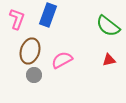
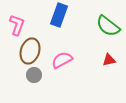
blue rectangle: moved 11 px right
pink L-shape: moved 6 px down
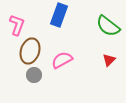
red triangle: rotated 32 degrees counterclockwise
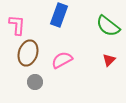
pink L-shape: rotated 15 degrees counterclockwise
brown ellipse: moved 2 px left, 2 px down
gray circle: moved 1 px right, 7 px down
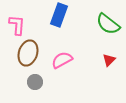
green semicircle: moved 2 px up
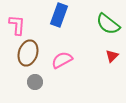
red triangle: moved 3 px right, 4 px up
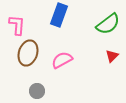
green semicircle: rotated 75 degrees counterclockwise
gray circle: moved 2 px right, 9 px down
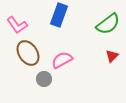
pink L-shape: rotated 140 degrees clockwise
brown ellipse: rotated 50 degrees counterclockwise
gray circle: moved 7 px right, 12 px up
